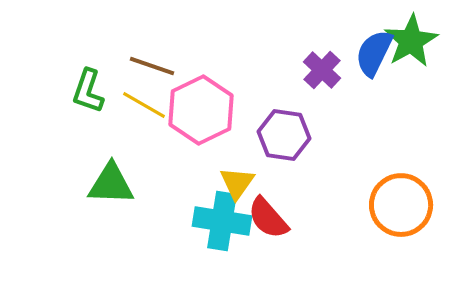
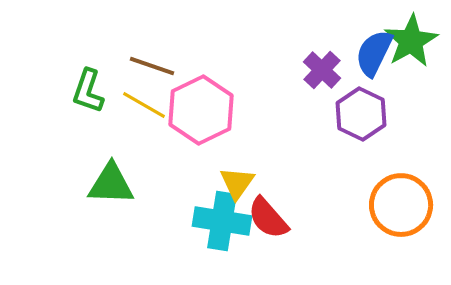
purple hexagon: moved 77 px right, 21 px up; rotated 18 degrees clockwise
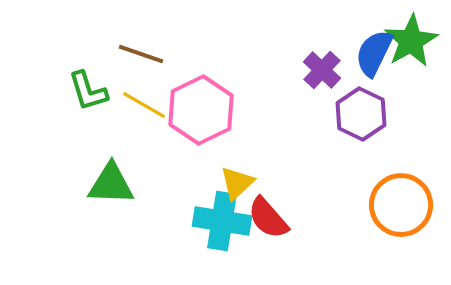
brown line: moved 11 px left, 12 px up
green L-shape: rotated 36 degrees counterclockwise
yellow triangle: rotated 12 degrees clockwise
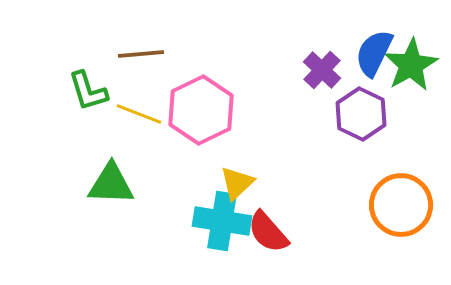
green star: moved 24 px down
brown line: rotated 24 degrees counterclockwise
yellow line: moved 5 px left, 9 px down; rotated 9 degrees counterclockwise
red semicircle: moved 14 px down
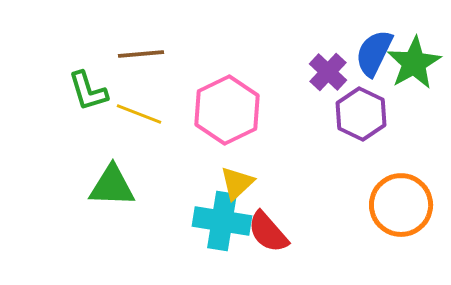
green star: moved 3 px right, 2 px up
purple cross: moved 6 px right, 2 px down
pink hexagon: moved 26 px right
green triangle: moved 1 px right, 2 px down
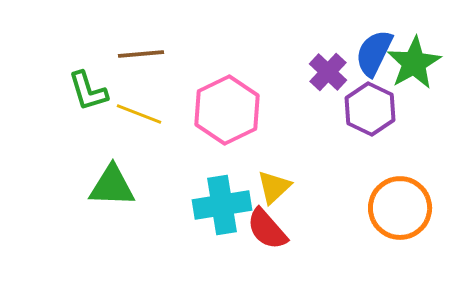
purple hexagon: moved 9 px right, 5 px up
yellow triangle: moved 37 px right, 4 px down
orange circle: moved 1 px left, 3 px down
cyan cross: moved 16 px up; rotated 18 degrees counterclockwise
red semicircle: moved 1 px left, 3 px up
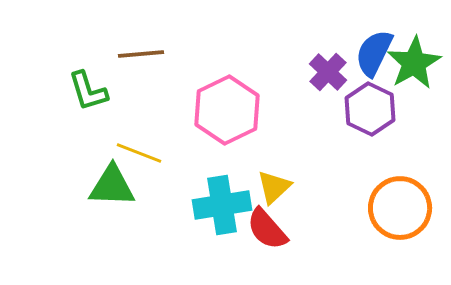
yellow line: moved 39 px down
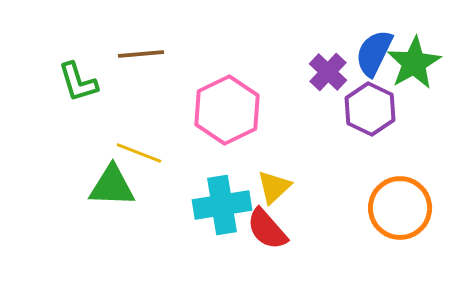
green L-shape: moved 10 px left, 9 px up
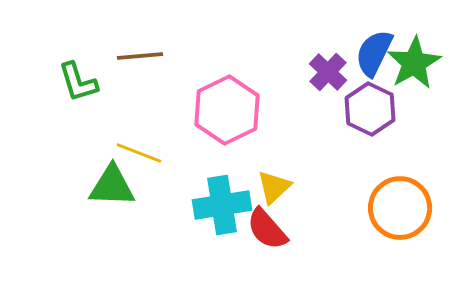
brown line: moved 1 px left, 2 px down
